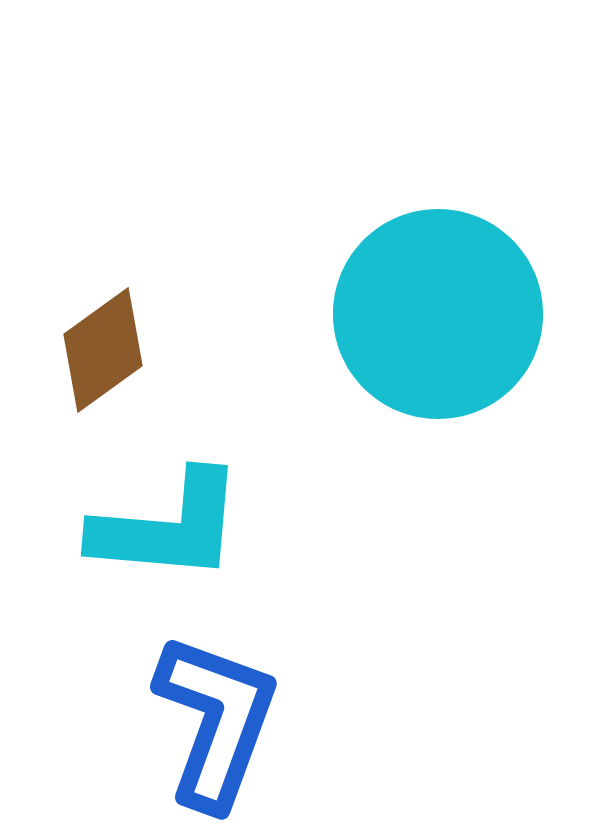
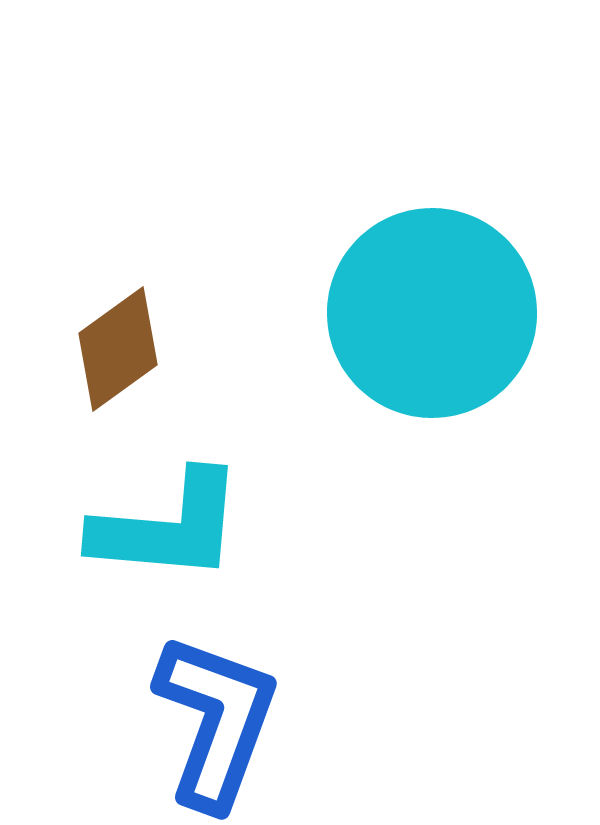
cyan circle: moved 6 px left, 1 px up
brown diamond: moved 15 px right, 1 px up
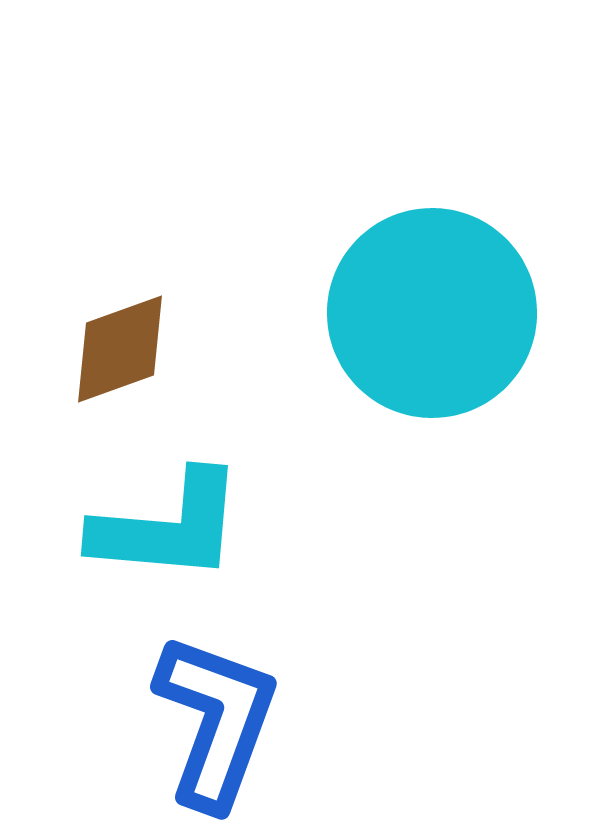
brown diamond: moved 2 px right; rotated 16 degrees clockwise
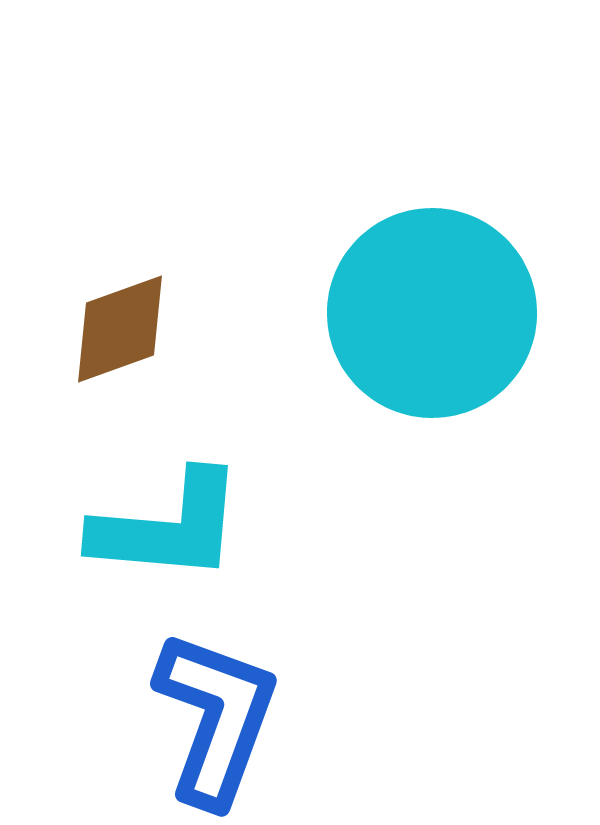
brown diamond: moved 20 px up
blue L-shape: moved 3 px up
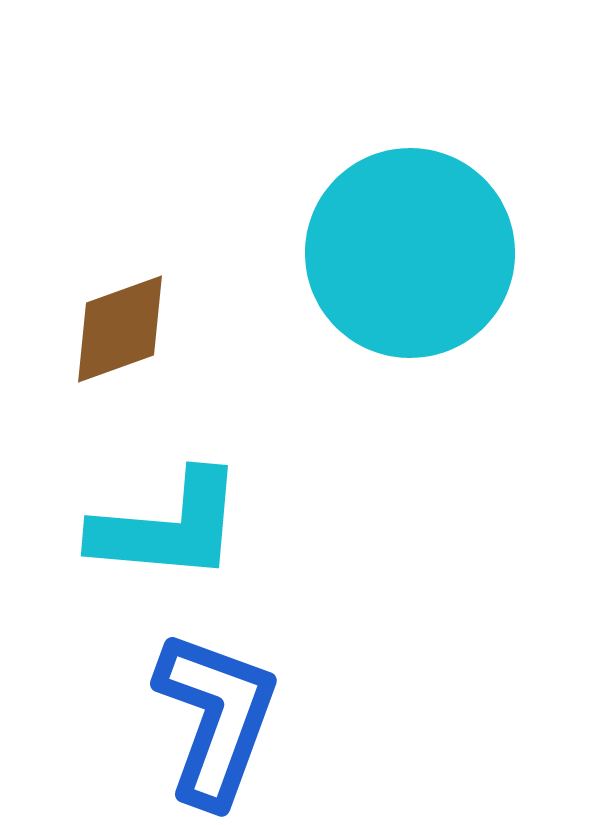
cyan circle: moved 22 px left, 60 px up
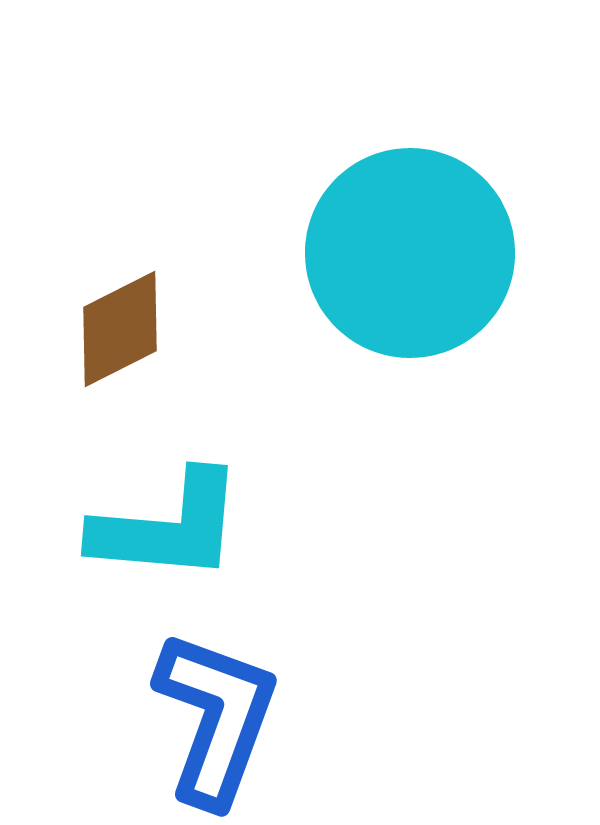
brown diamond: rotated 7 degrees counterclockwise
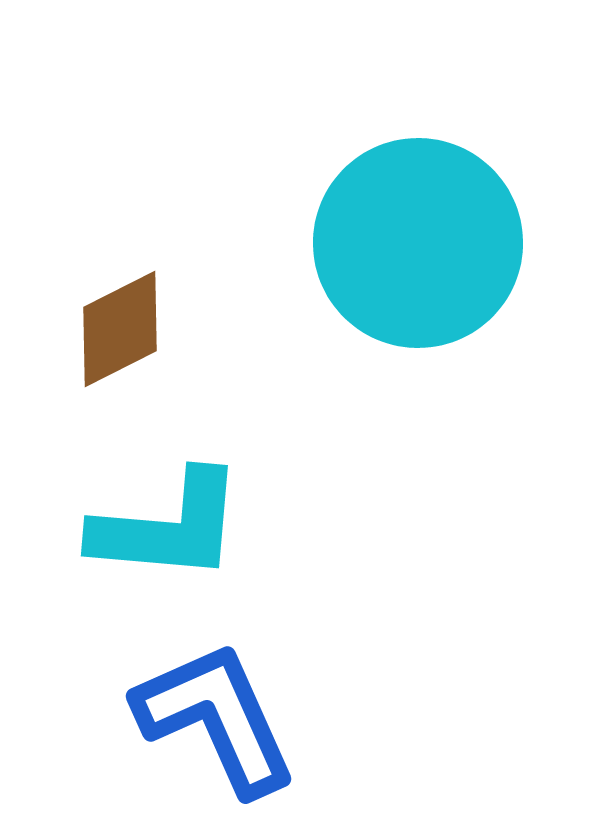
cyan circle: moved 8 px right, 10 px up
blue L-shape: rotated 44 degrees counterclockwise
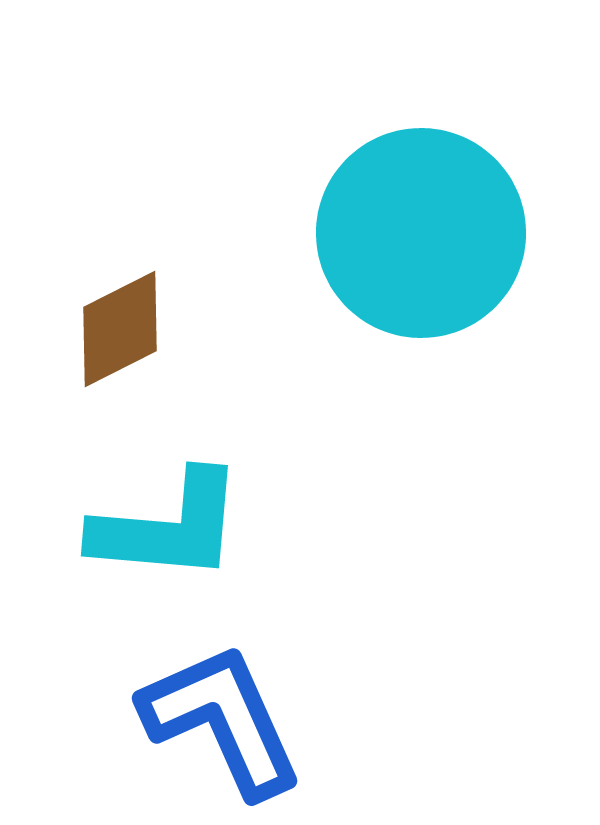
cyan circle: moved 3 px right, 10 px up
blue L-shape: moved 6 px right, 2 px down
